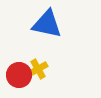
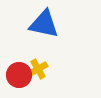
blue triangle: moved 3 px left
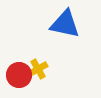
blue triangle: moved 21 px right
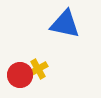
red circle: moved 1 px right
